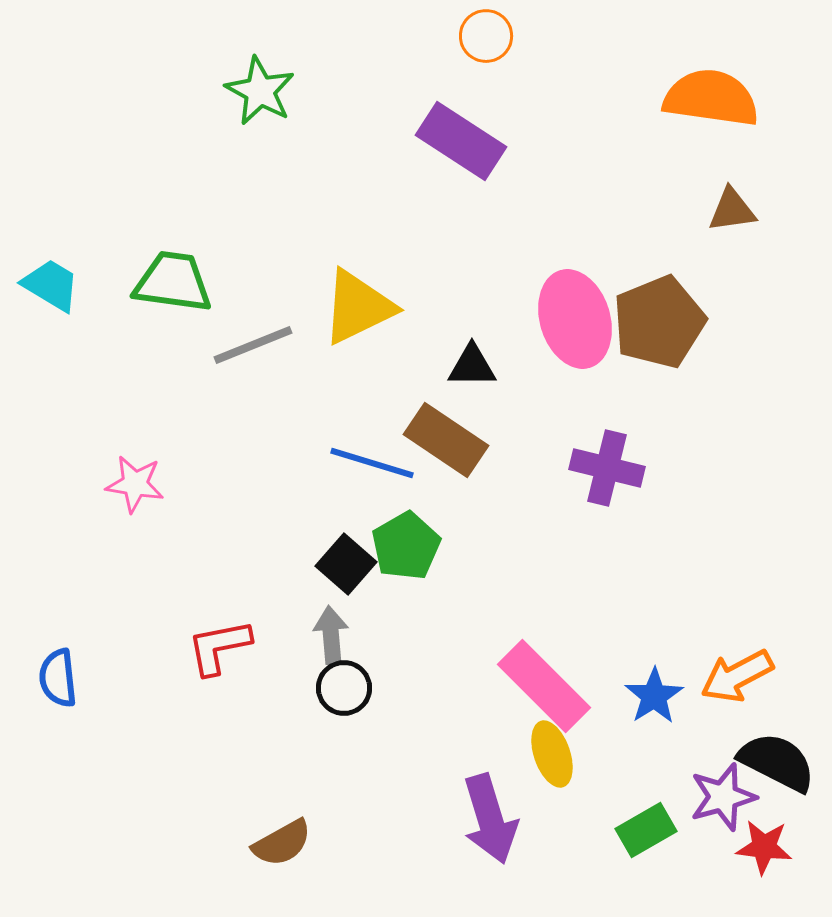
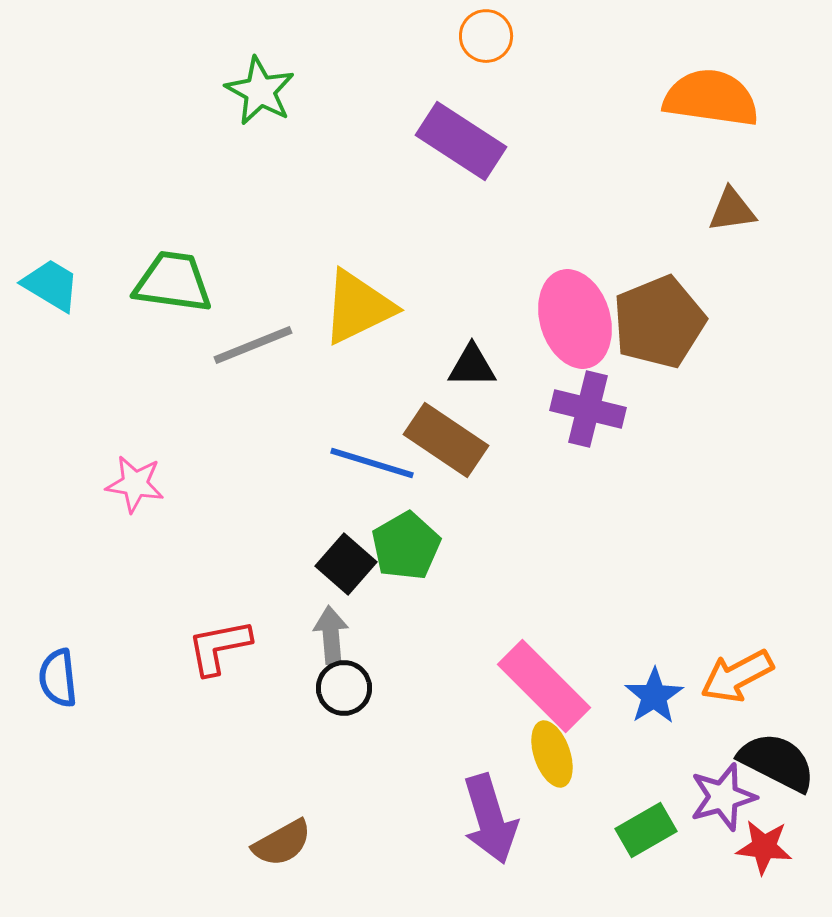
purple cross: moved 19 px left, 59 px up
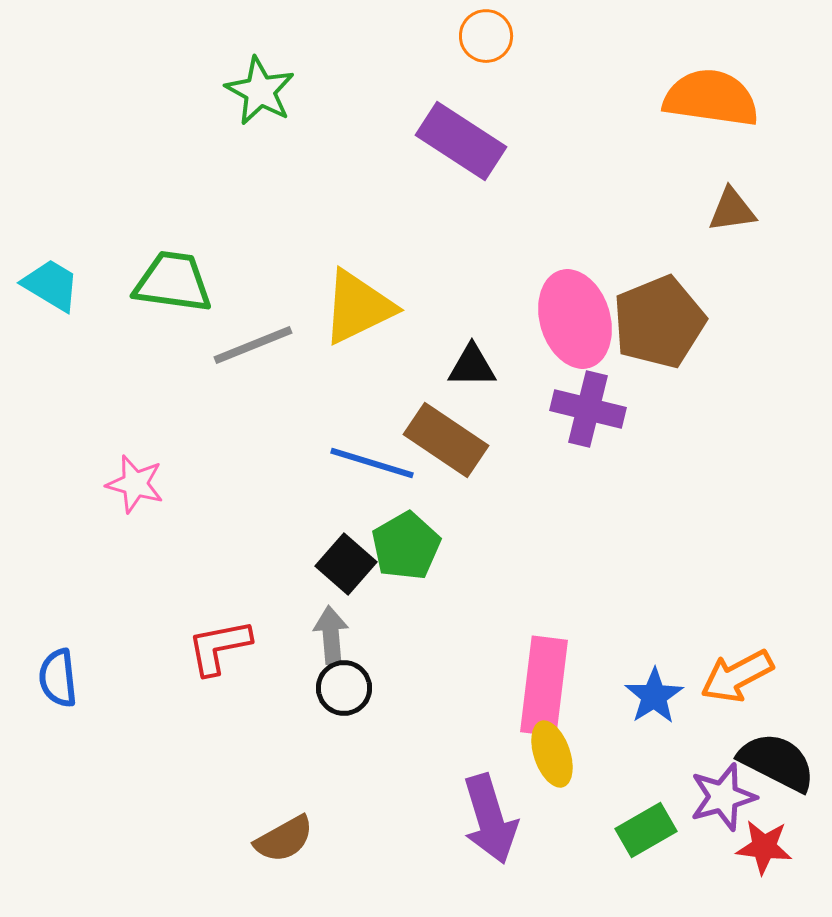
pink star: rotated 6 degrees clockwise
pink rectangle: rotated 52 degrees clockwise
brown semicircle: moved 2 px right, 4 px up
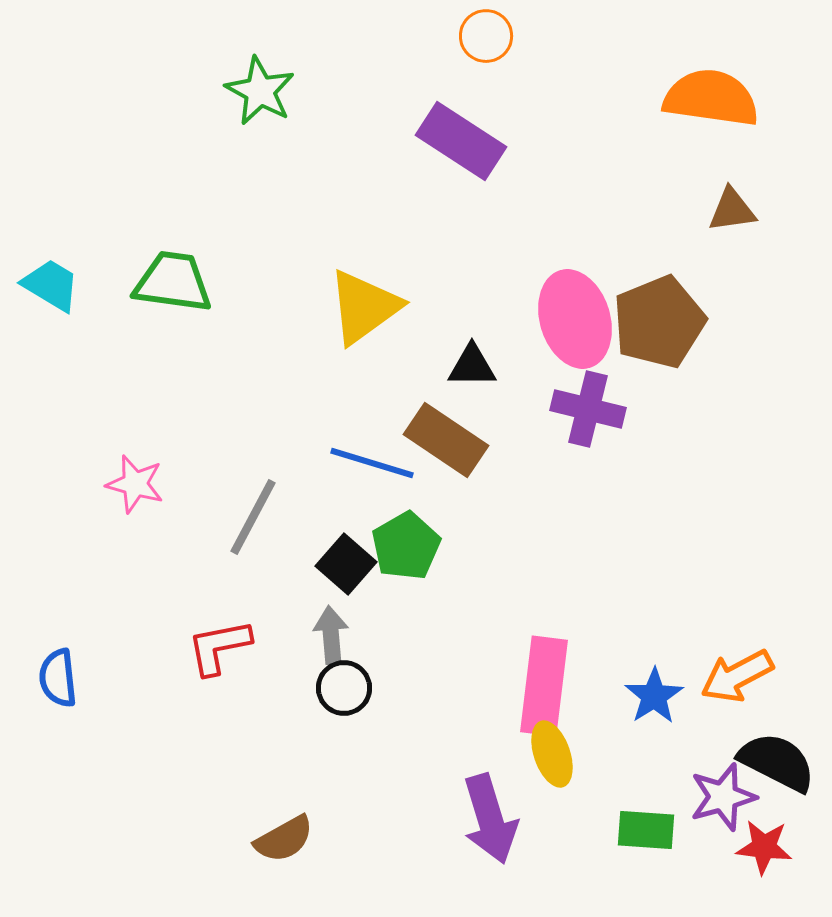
yellow triangle: moved 6 px right; rotated 10 degrees counterclockwise
gray line: moved 172 px down; rotated 40 degrees counterclockwise
green rectangle: rotated 34 degrees clockwise
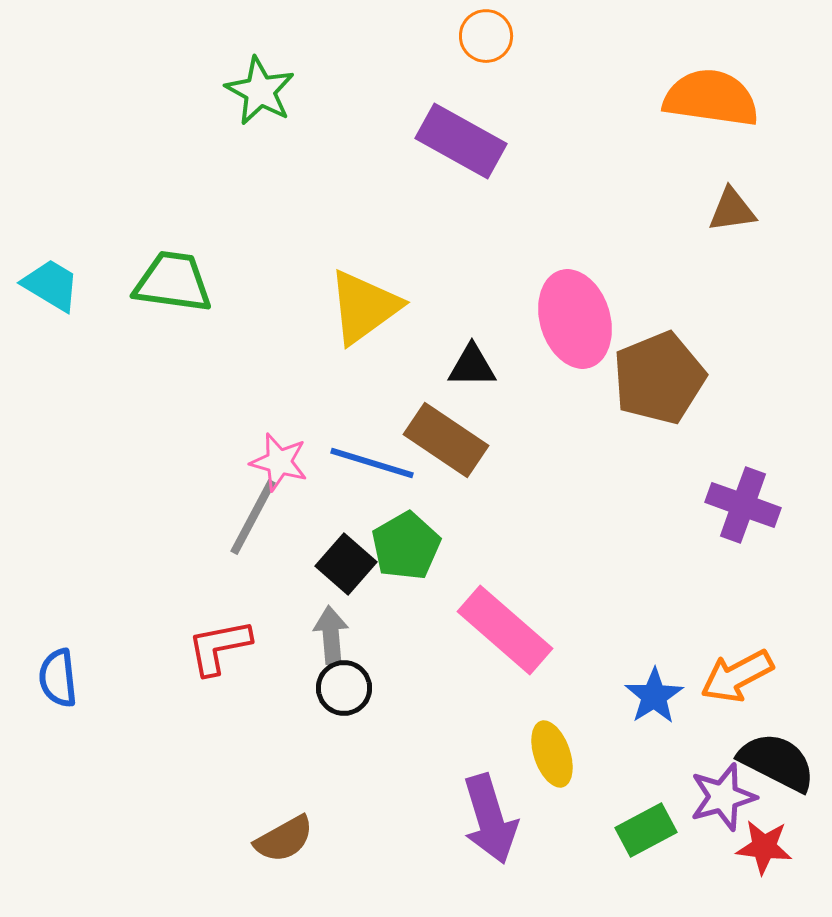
purple rectangle: rotated 4 degrees counterclockwise
brown pentagon: moved 56 px down
purple cross: moved 155 px right, 96 px down; rotated 6 degrees clockwise
pink star: moved 144 px right, 22 px up
pink rectangle: moved 39 px left, 56 px up; rotated 56 degrees counterclockwise
green rectangle: rotated 32 degrees counterclockwise
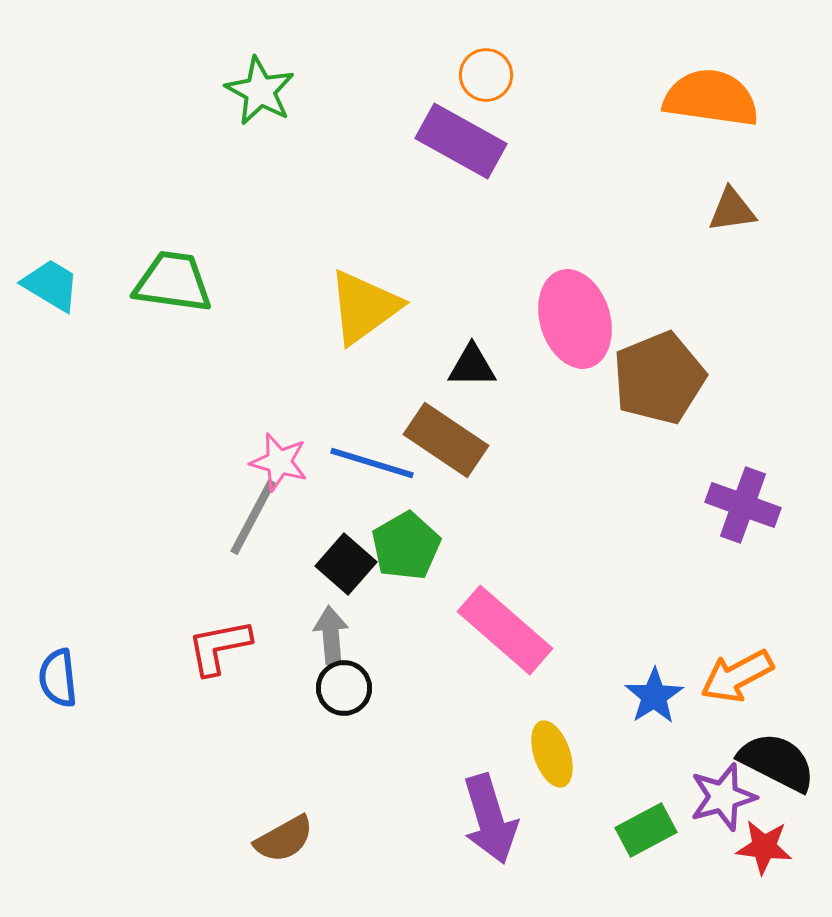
orange circle: moved 39 px down
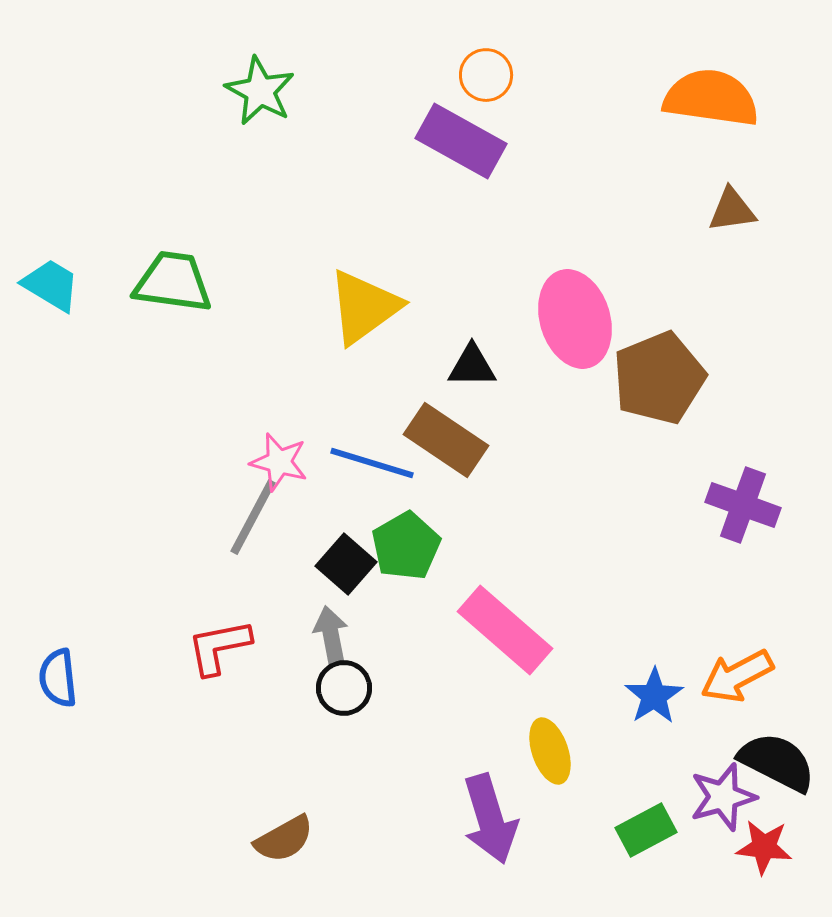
gray arrow: rotated 6 degrees counterclockwise
yellow ellipse: moved 2 px left, 3 px up
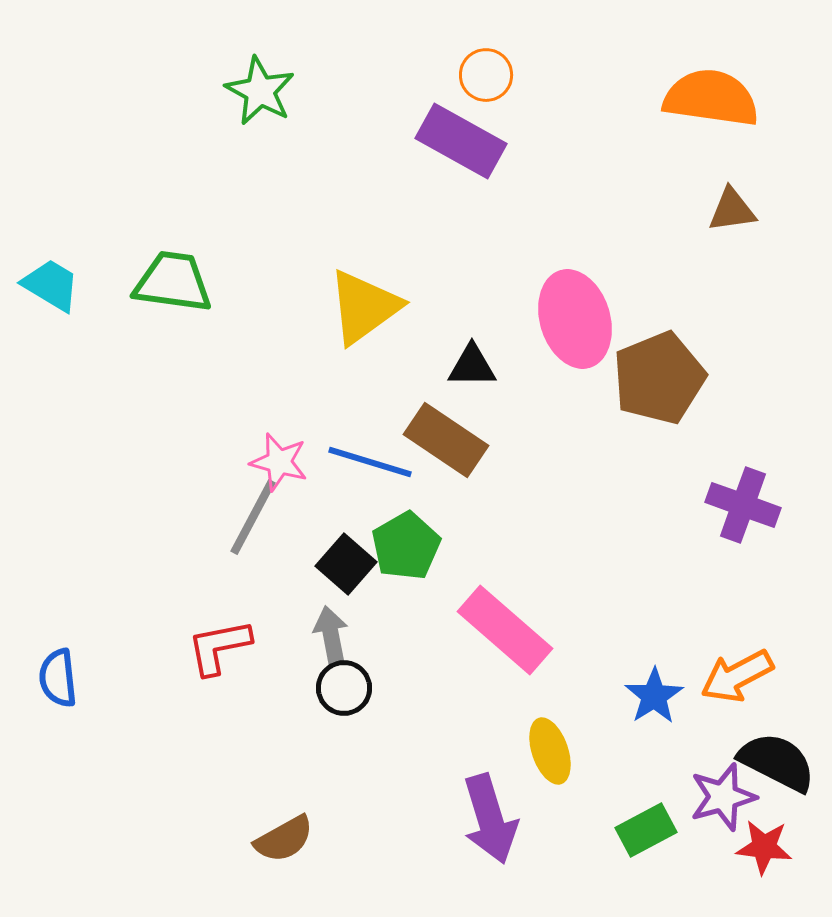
blue line: moved 2 px left, 1 px up
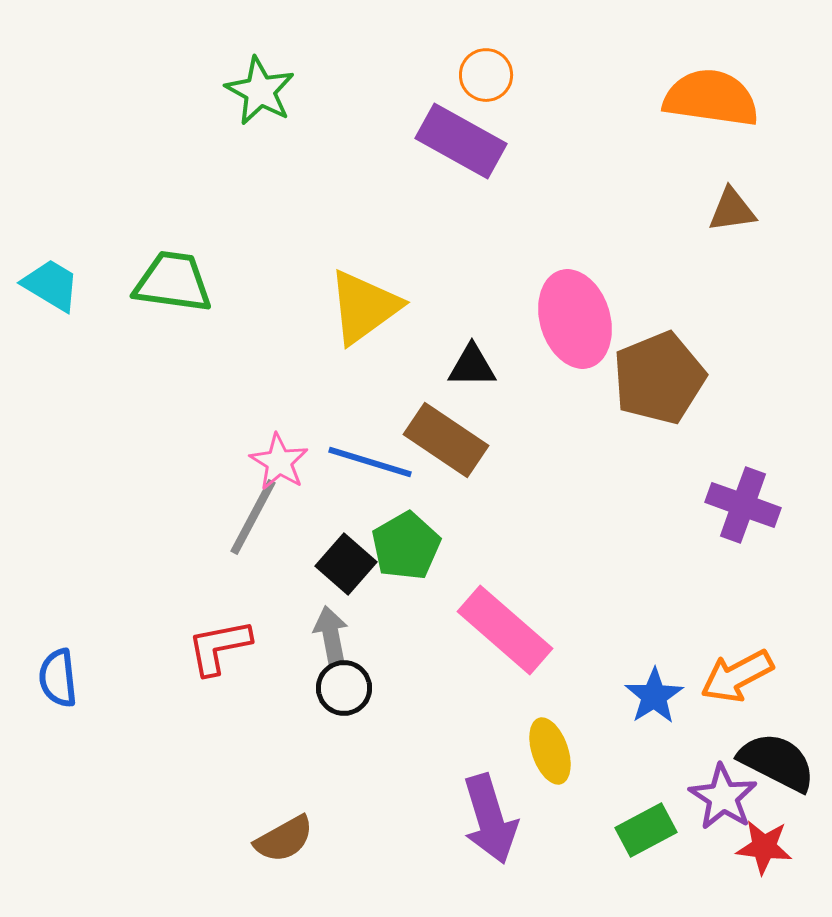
pink star: rotated 16 degrees clockwise
purple star: rotated 24 degrees counterclockwise
